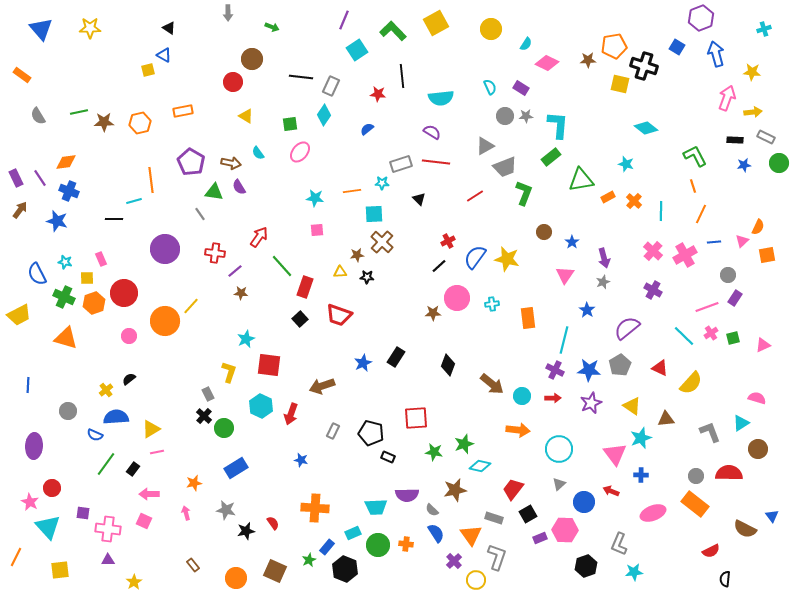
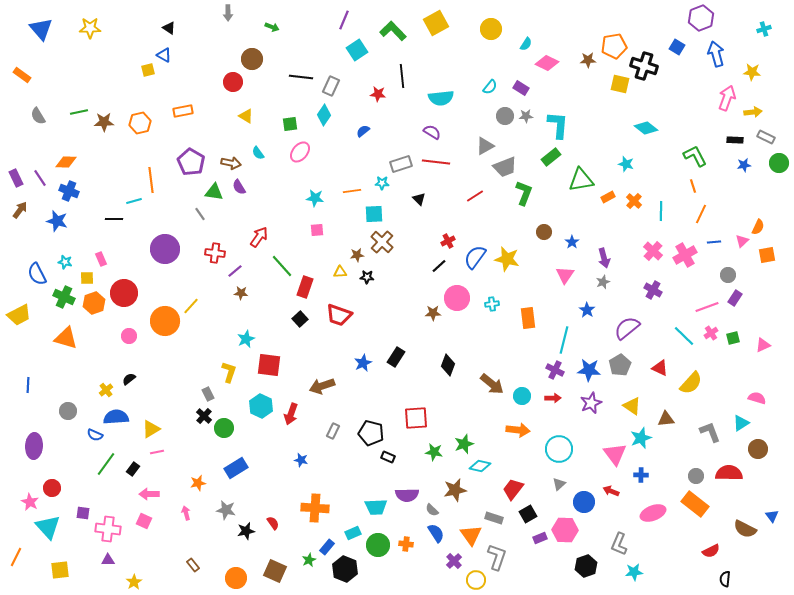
cyan semicircle at (490, 87): rotated 63 degrees clockwise
blue semicircle at (367, 129): moved 4 px left, 2 px down
orange diamond at (66, 162): rotated 10 degrees clockwise
orange star at (194, 483): moved 4 px right
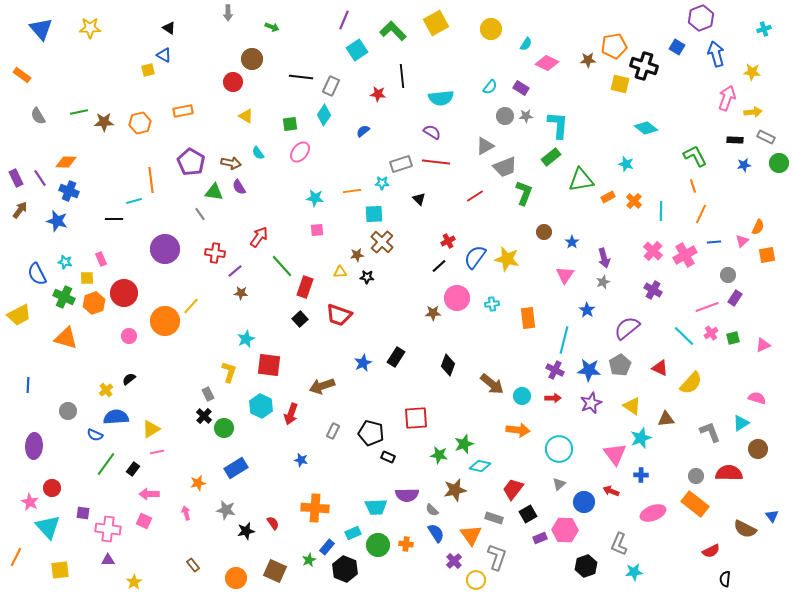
green star at (434, 452): moved 5 px right, 3 px down
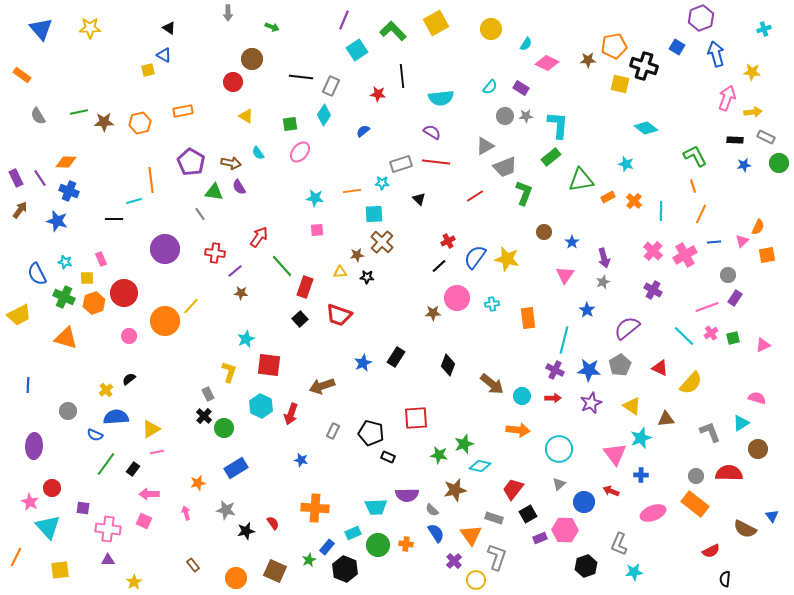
purple square at (83, 513): moved 5 px up
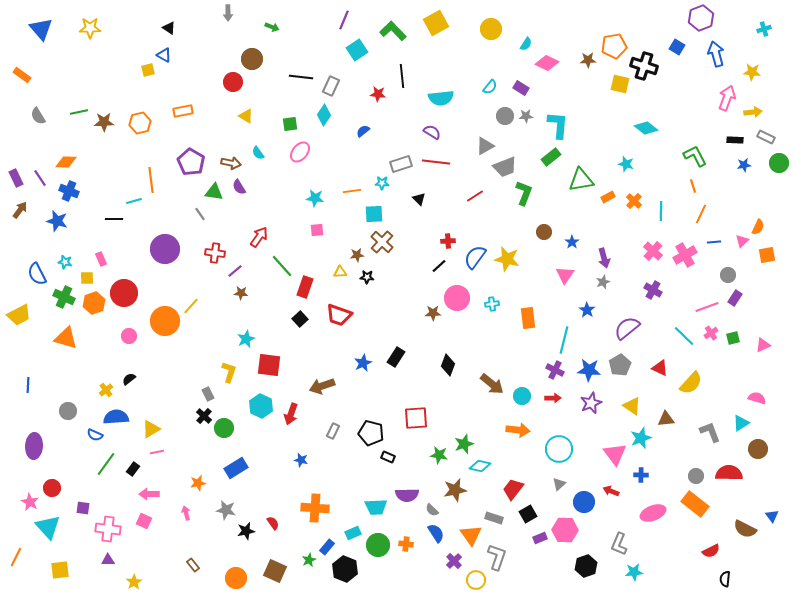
red cross at (448, 241): rotated 24 degrees clockwise
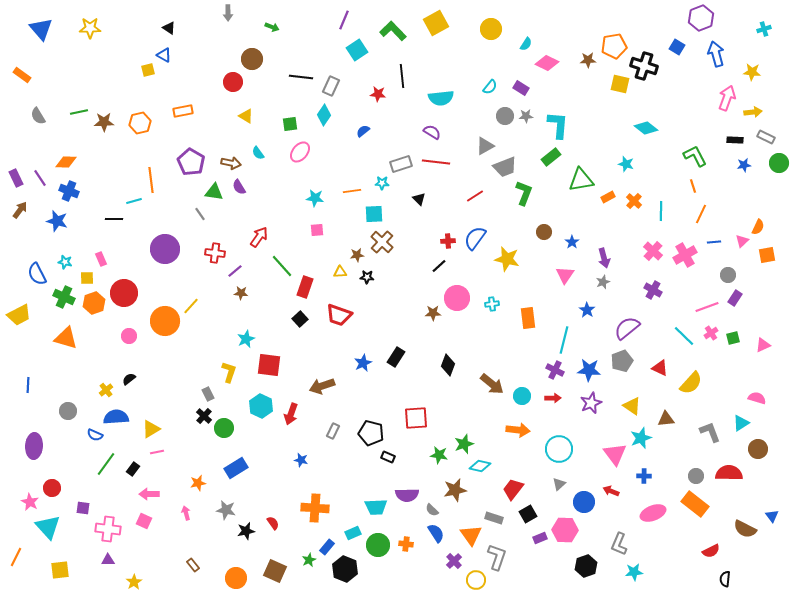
blue semicircle at (475, 257): moved 19 px up
gray pentagon at (620, 365): moved 2 px right, 4 px up; rotated 10 degrees clockwise
blue cross at (641, 475): moved 3 px right, 1 px down
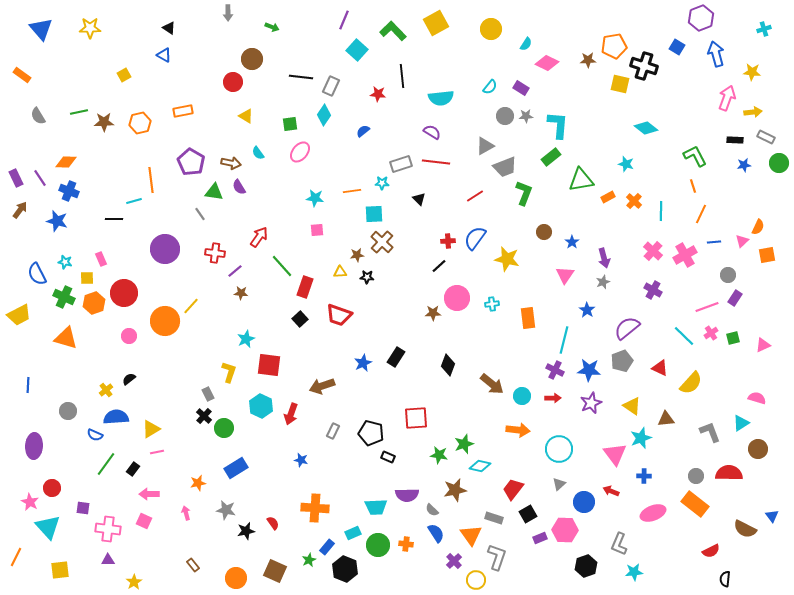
cyan square at (357, 50): rotated 15 degrees counterclockwise
yellow square at (148, 70): moved 24 px left, 5 px down; rotated 16 degrees counterclockwise
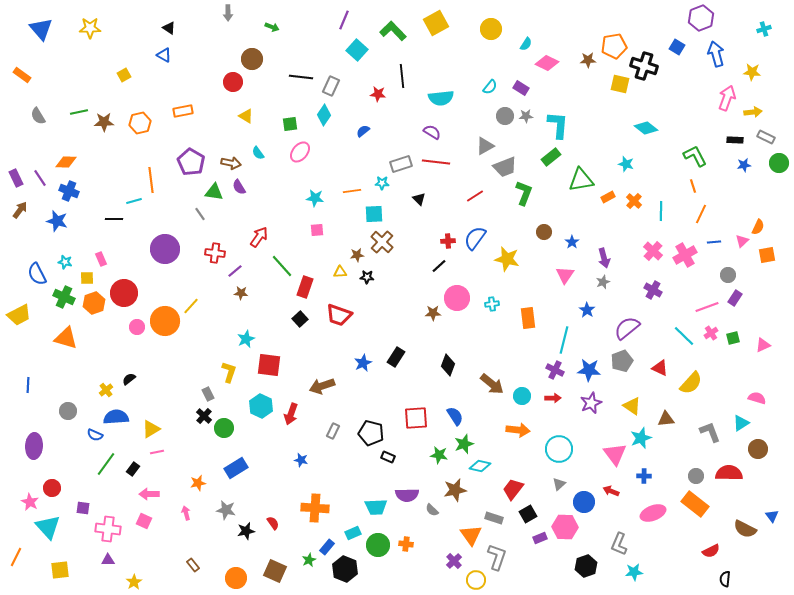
pink circle at (129, 336): moved 8 px right, 9 px up
pink hexagon at (565, 530): moved 3 px up
blue semicircle at (436, 533): moved 19 px right, 117 px up
